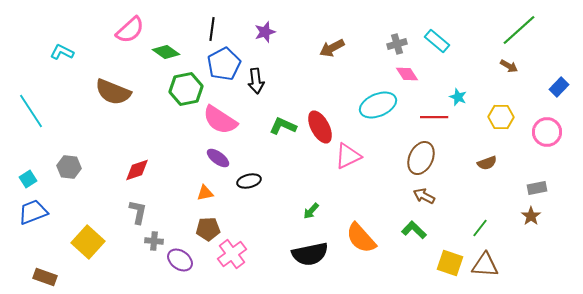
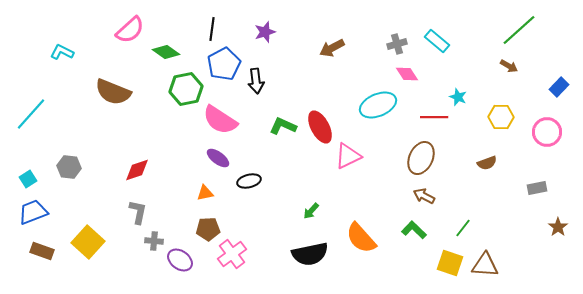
cyan line at (31, 111): moved 3 px down; rotated 75 degrees clockwise
brown star at (531, 216): moved 27 px right, 11 px down
green line at (480, 228): moved 17 px left
brown rectangle at (45, 277): moved 3 px left, 26 px up
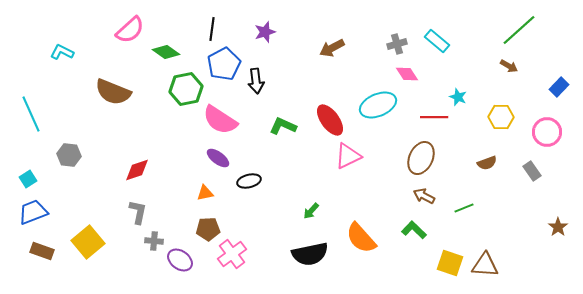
cyan line at (31, 114): rotated 66 degrees counterclockwise
red ellipse at (320, 127): moved 10 px right, 7 px up; rotated 8 degrees counterclockwise
gray hexagon at (69, 167): moved 12 px up
gray rectangle at (537, 188): moved 5 px left, 17 px up; rotated 66 degrees clockwise
green line at (463, 228): moved 1 px right, 20 px up; rotated 30 degrees clockwise
yellow square at (88, 242): rotated 8 degrees clockwise
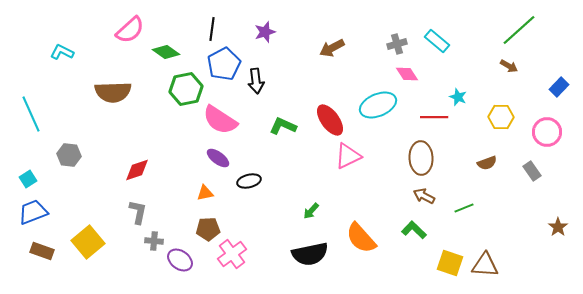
brown semicircle at (113, 92): rotated 24 degrees counterclockwise
brown ellipse at (421, 158): rotated 28 degrees counterclockwise
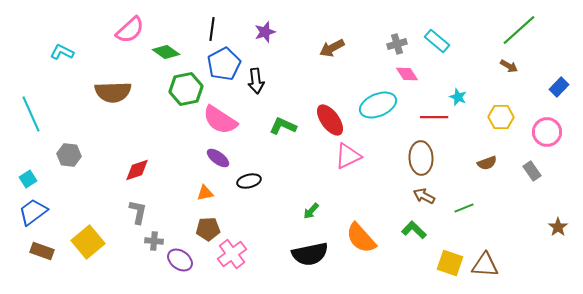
blue trapezoid at (33, 212): rotated 16 degrees counterclockwise
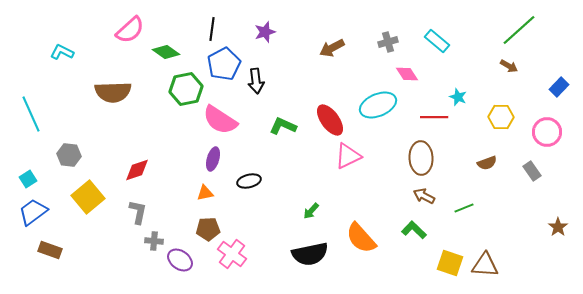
gray cross at (397, 44): moved 9 px left, 2 px up
purple ellipse at (218, 158): moved 5 px left, 1 px down; rotated 70 degrees clockwise
yellow square at (88, 242): moved 45 px up
brown rectangle at (42, 251): moved 8 px right, 1 px up
pink cross at (232, 254): rotated 16 degrees counterclockwise
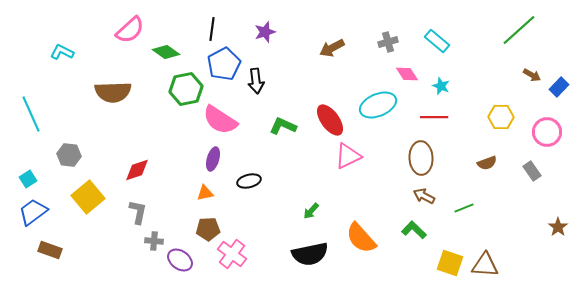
brown arrow at (509, 66): moved 23 px right, 9 px down
cyan star at (458, 97): moved 17 px left, 11 px up
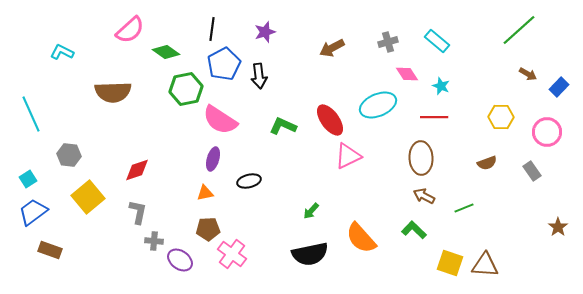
brown arrow at (532, 75): moved 4 px left, 1 px up
black arrow at (256, 81): moved 3 px right, 5 px up
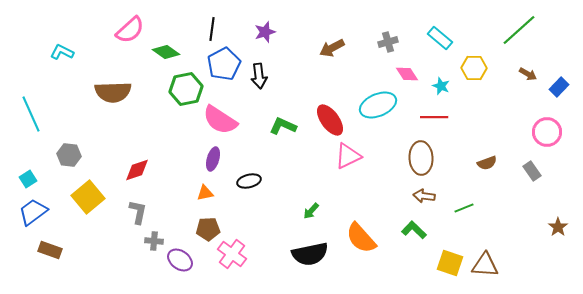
cyan rectangle at (437, 41): moved 3 px right, 3 px up
yellow hexagon at (501, 117): moved 27 px left, 49 px up
brown arrow at (424, 196): rotated 20 degrees counterclockwise
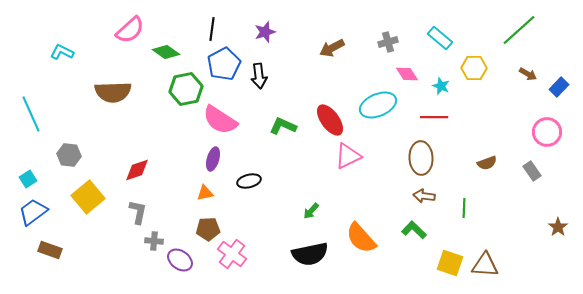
green line at (464, 208): rotated 66 degrees counterclockwise
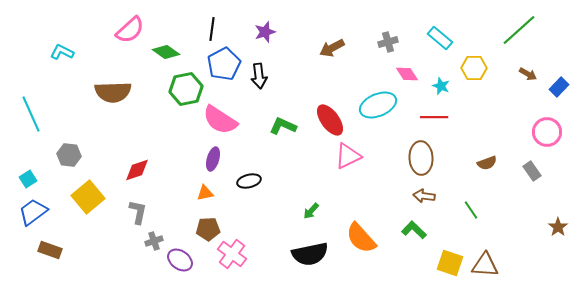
green line at (464, 208): moved 7 px right, 2 px down; rotated 36 degrees counterclockwise
gray cross at (154, 241): rotated 24 degrees counterclockwise
